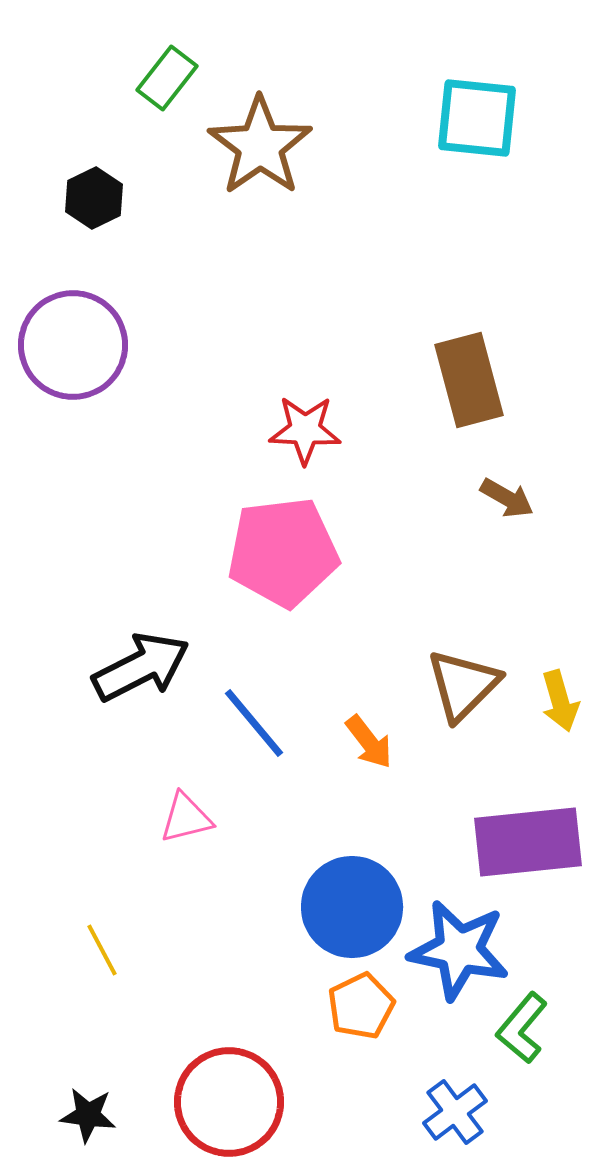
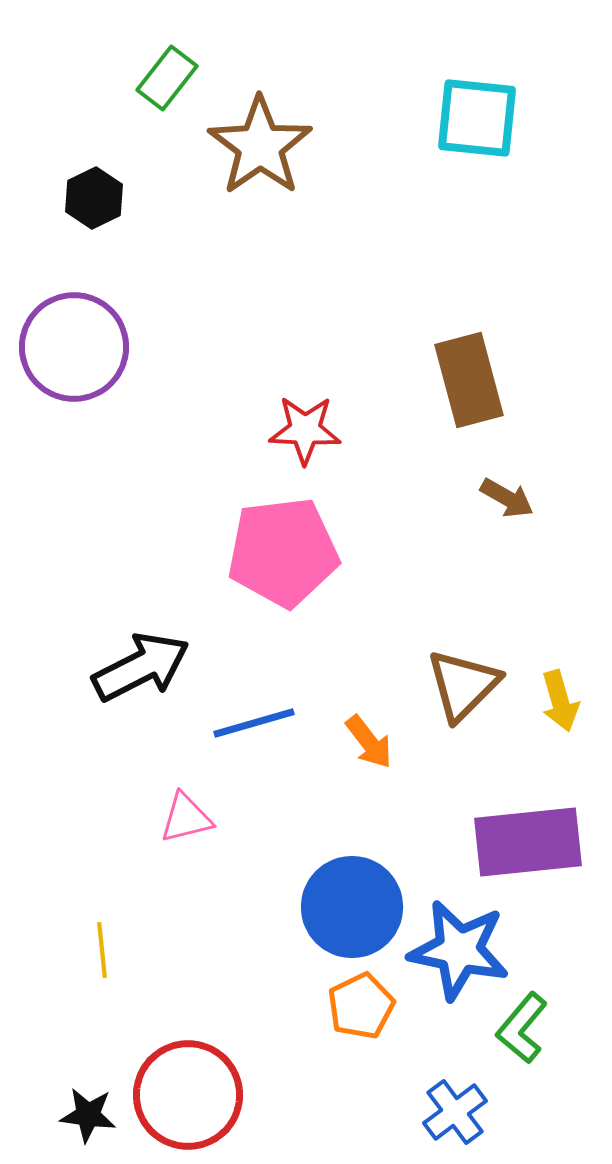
purple circle: moved 1 px right, 2 px down
blue line: rotated 66 degrees counterclockwise
yellow line: rotated 22 degrees clockwise
red circle: moved 41 px left, 7 px up
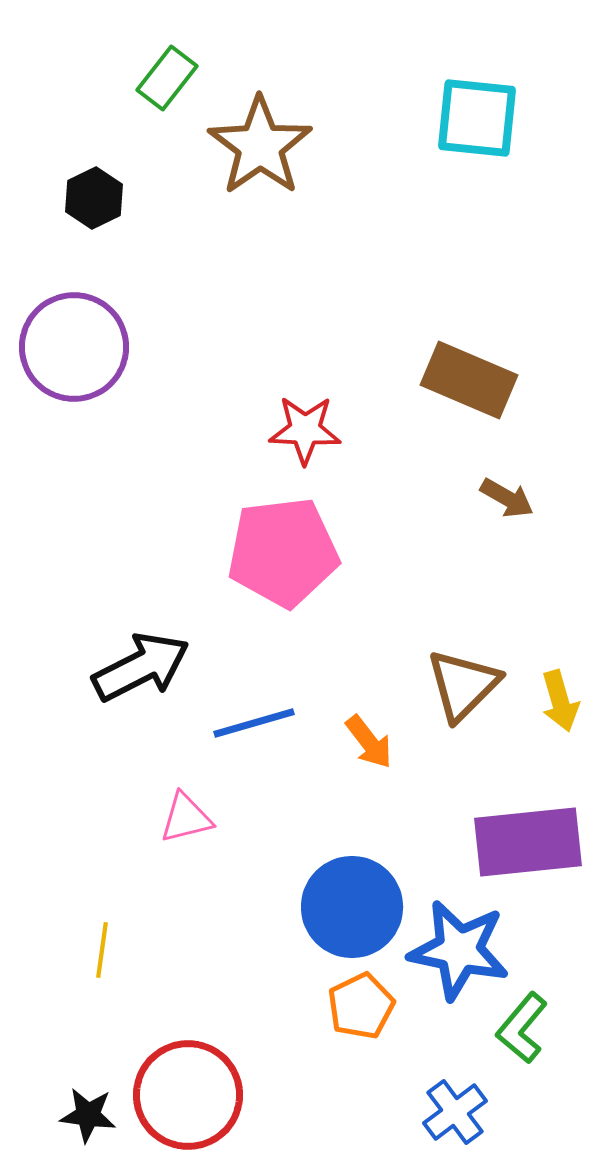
brown rectangle: rotated 52 degrees counterclockwise
yellow line: rotated 14 degrees clockwise
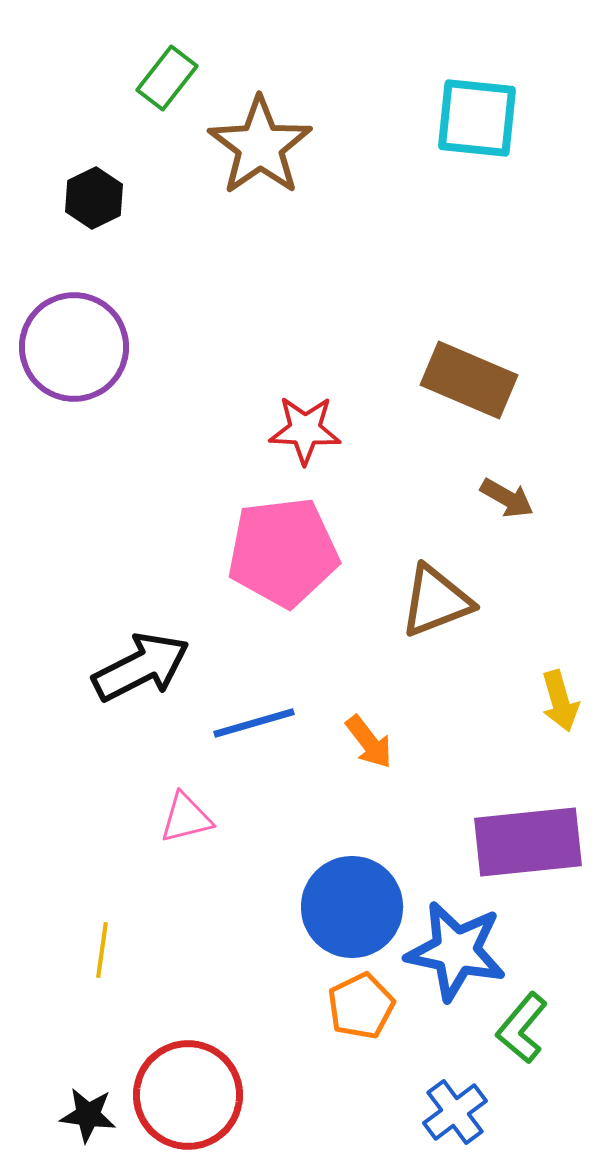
brown triangle: moved 27 px left, 84 px up; rotated 24 degrees clockwise
blue star: moved 3 px left, 1 px down
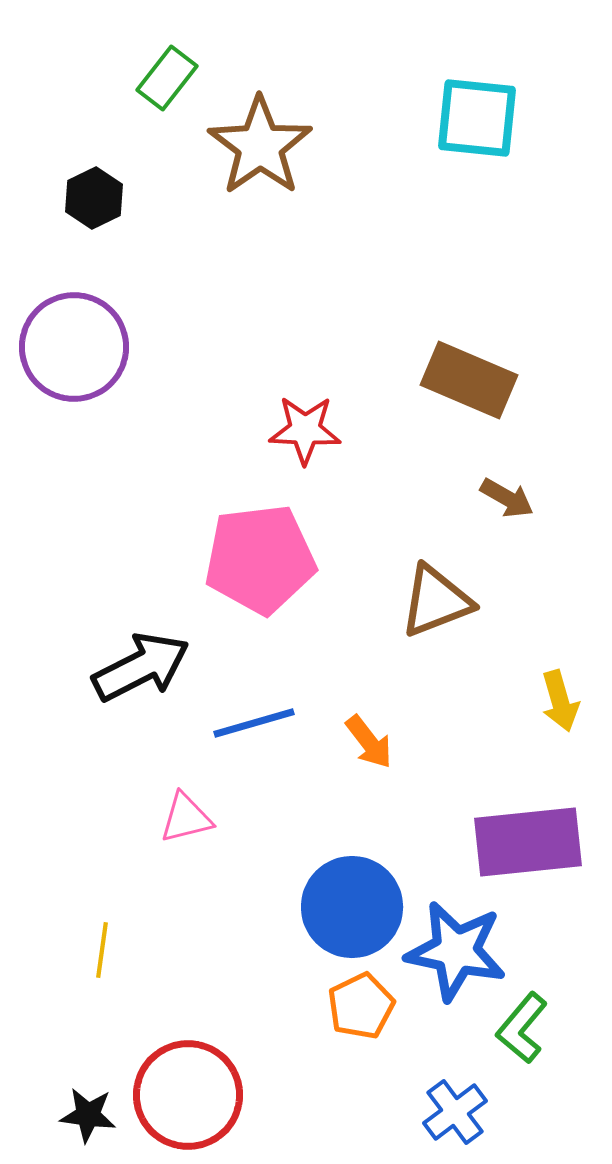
pink pentagon: moved 23 px left, 7 px down
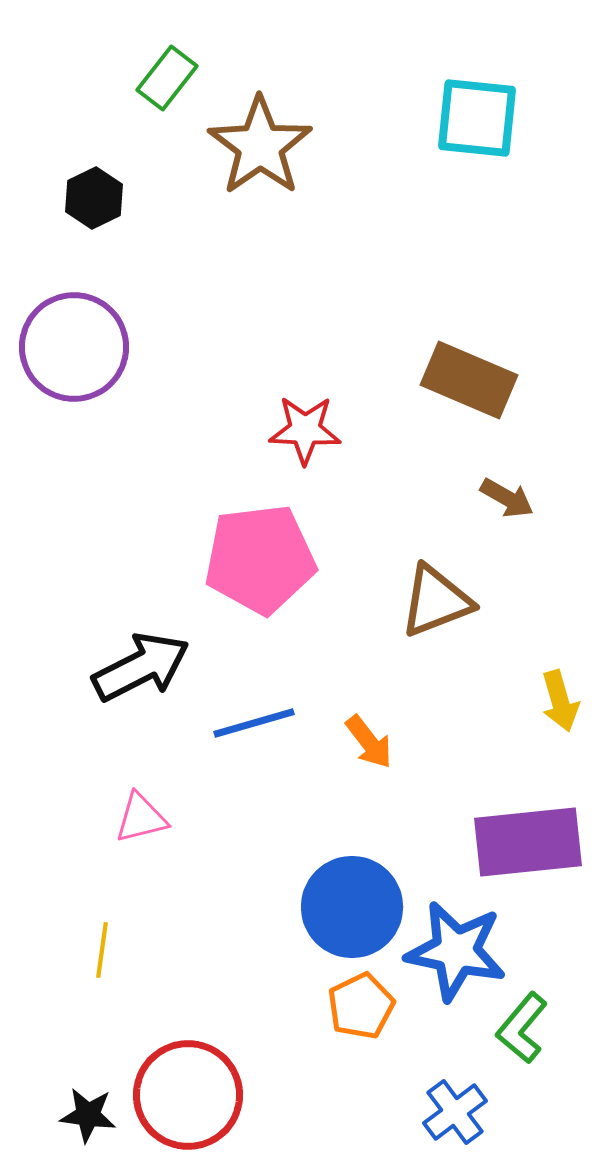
pink triangle: moved 45 px left
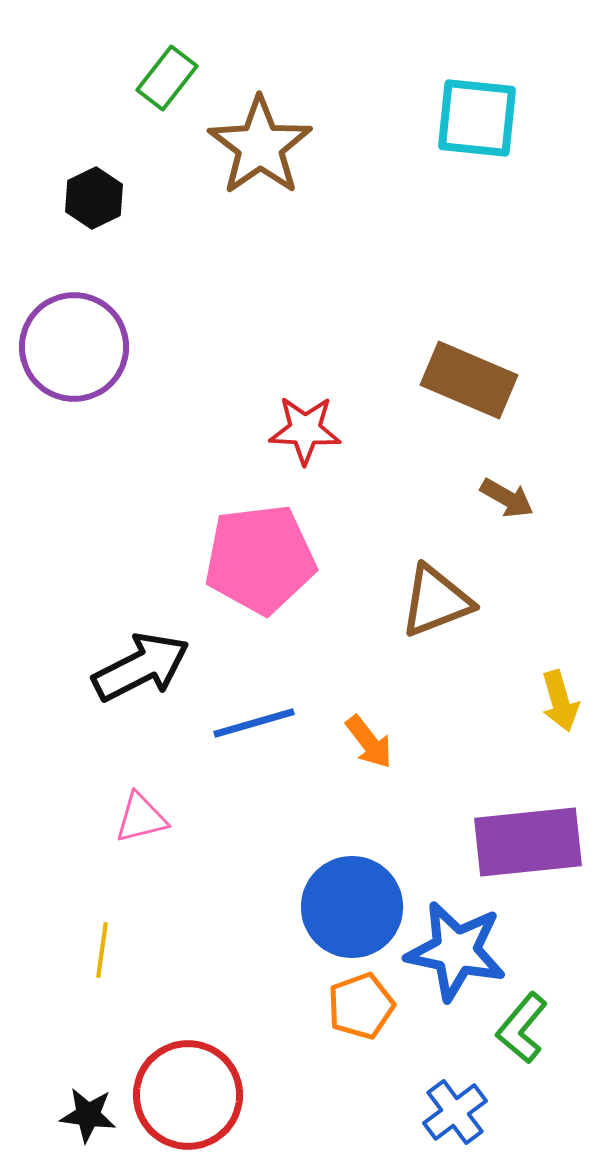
orange pentagon: rotated 6 degrees clockwise
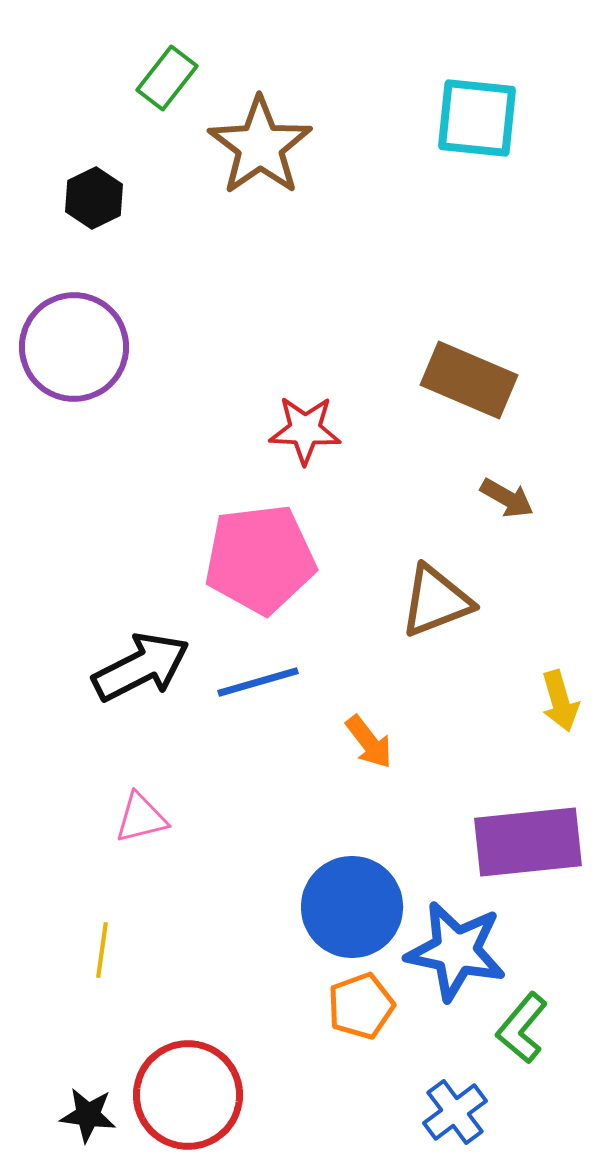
blue line: moved 4 px right, 41 px up
